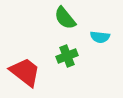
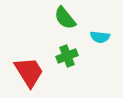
red trapezoid: moved 4 px right; rotated 20 degrees clockwise
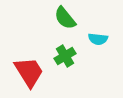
cyan semicircle: moved 2 px left, 2 px down
green cross: moved 2 px left; rotated 10 degrees counterclockwise
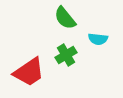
green cross: moved 1 px right, 1 px up
red trapezoid: rotated 88 degrees clockwise
